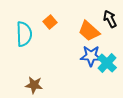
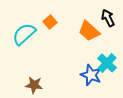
black arrow: moved 2 px left, 1 px up
cyan semicircle: rotated 130 degrees counterclockwise
blue star: moved 19 px down; rotated 20 degrees clockwise
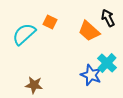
orange square: rotated 24 degrees counterclockwise
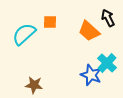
orange square: rotated 24 degrees counterclockwise
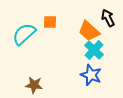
cyan cross: moved 13 px left, 13 px up
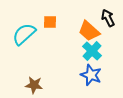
cyan cross: moved 2 px left, 1 px down
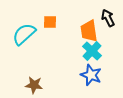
orange trapezoid: rotated 40 degrees clockwise
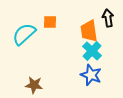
black arrow: rotated 18 degrees clockwise
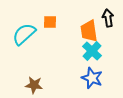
blue star: moved 1 px right, 3 px down
